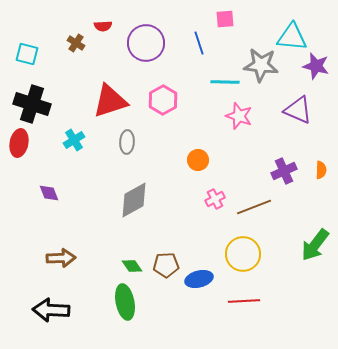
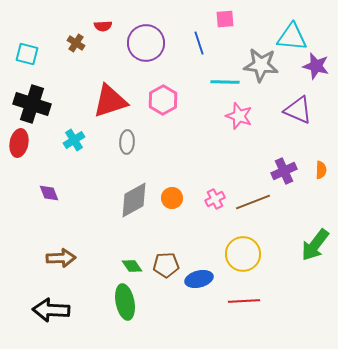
orange circle: moved 26 px left, 38 px down
brown line: moved 1 px left, 5 px up
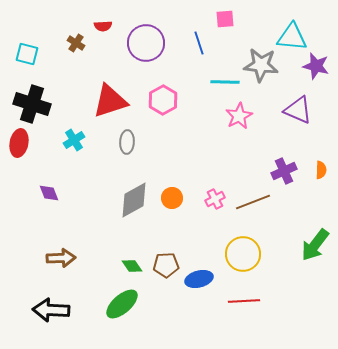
pink star: rotated 24 degrees clockwise
green ellipse: moved 3 px left, 2 px down; rotated 60 degrees clockwise
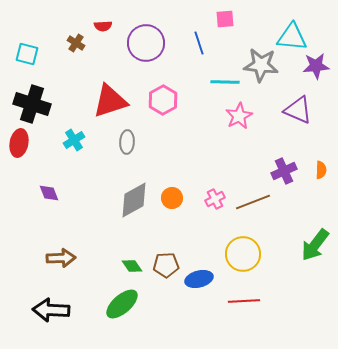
purple star: rotated 20 degrees counterclockwise
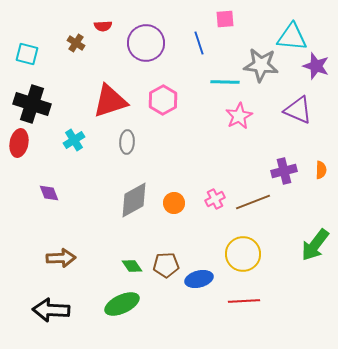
purple star: rotated 24 degrees clockwise
purple cross: rotated 10 degrees clockwise
orange circle: moved 2 px right, 5 px down
green ellipse: rotated 16 degrees clockwise
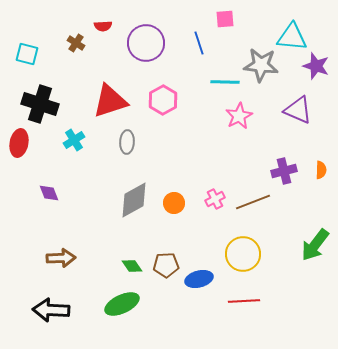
black cross: moved 8 px right
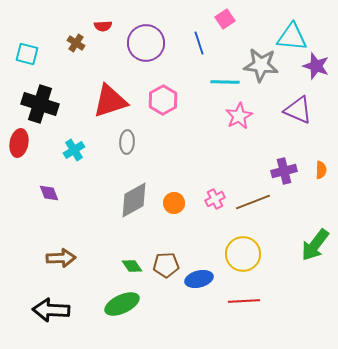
pink square: rotated 30 degrees counterclockwise
cyan cross: moved 10 px down
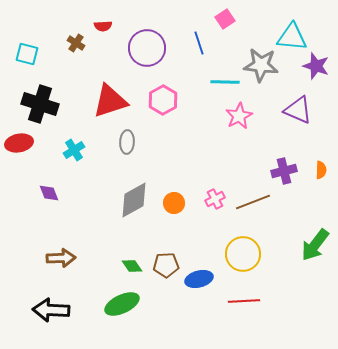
purple circle: moved 1 px right, 5 px down
red ellipse: rotated 68 degrees clockwise
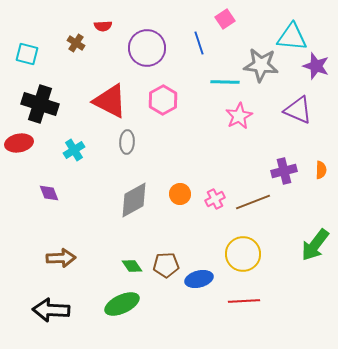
red triangle: rotated 45 degrees clockwise
orange circle: moved 6 px right, 9 px up
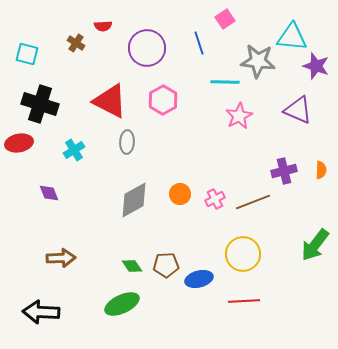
gray star: moved 3 px left, 4 px up
black arrow: moved 10 px left, 2 px down
